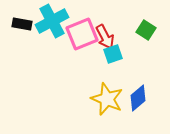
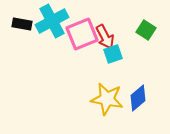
yellow star: rotated 12 degrees counterclockwise
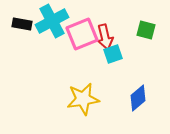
green square: rotated 18 degrees counterclockwise
red arrow: rotated 15 degrees clockwise
yellow star: moved 24 px left; rotated 20 degrees counterclockwise
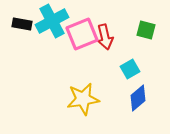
cyan square: moved 17 px right, 15 px down; rotated 12 degrees counterclockwise
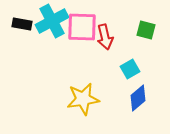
pink square: moved 7 px up; rotated 24 degrees clockwise
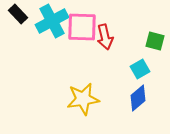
black rectangle: moved 4 px left, 10 px up; rotated 36 degrees clockwise
green square: moved 9 px right, 11 px down
cyan square: moved 10 px right
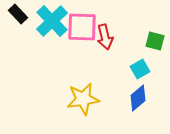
cyan cross: rotated 16 degrees counterclockwise
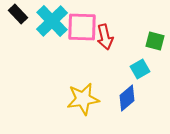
blue diamond: moved 11 px left
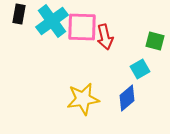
black rectangle: moved 1 px right; rotated 54 degrees clockwise
cyan cross: rotated 8 degrees clockwise
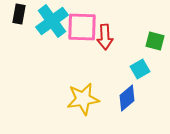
red arrow: rotated 10 degrees clockwise
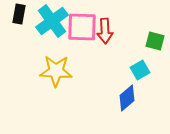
red arrow: moved 6 px up
cyan square: moved 1 px down
yellow star: moved 27 px left, 28 px up; rotated 12 degrees clockwise
